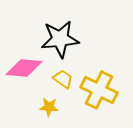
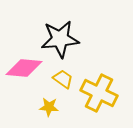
yellow cross: moved 3 px down
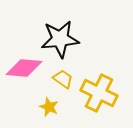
yellow star: rotated 18 degrees clockwise
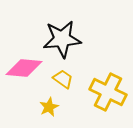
black star: moved 2 px right
yellow cross: moved 9 px right, 1 px up
yellow star: rotated 24 degrees clockwise
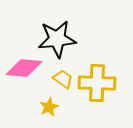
black star: moved 5 px left
yellow cross: moved 11 px left, 9 px up; rotated 24 degrees counterclockwise
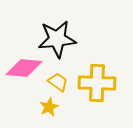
yellow trapezoid: moved 5 px left, 3 px down
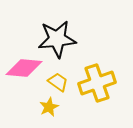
yellow cross: rotated 21 degrees counterclockwise
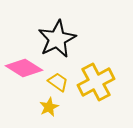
black star: rotated 21 degrees counterclockwise
pink diamond: rotated 27 degrees clockwise
yellow cross: moved 1 px left, 1 px up; rotated 9 degrees counterclockwise
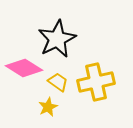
yellow cross: rotated 15 degrees clockwise
yellow star: moved 1 px left
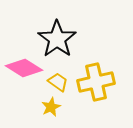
black star: rotated 9 degrees counterclockwise
yellow star: moved 3 px right
